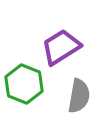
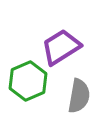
green hexagon: moved 4 px right, 3 px up; rotated 15 degrees clockwise
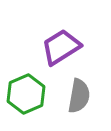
green hexagon: moved 2 px left, 13 px down
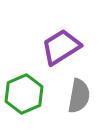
green hexagon: moved 2 px left
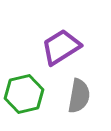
green hexagon: rotated 9 degrees clockwise
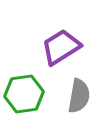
green hexagon: rotated 6 degrees clockwise
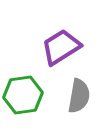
green hexagon: moved 1 px left, 1 px down
